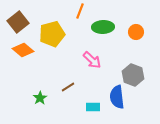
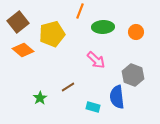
pink arrow: moved 4 px right
cyan rectangle: rotated 16 degrees clockwise
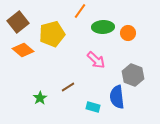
orange line: rotated 14 degrees clockwise
orange circle: moved 8 px left, 1 px down
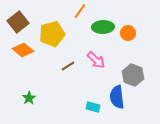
brown line: moved 21 px up
green star: moved 11 px left
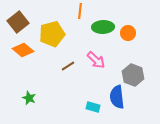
orange line: rotated 28 degrees counterclockwise
green star: rotated 16 degrees counterclockwise
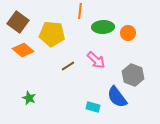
brown square: rotated 15 degrees counterclockwise
yellow pentagon: rotated 20 degrees clockwise
blue semicircle: rotated 30 degrees counterclockwise
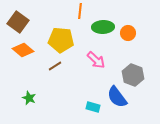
yellow pentagon: moved 9 px right, 6 px down
brown line: moved 13 px left
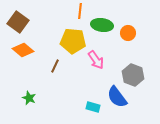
green ellipse: moved 1 px left, 2 px up; rotated 10 degrees clockwise
yellow pentagon: moved 12 px right, 1 px down
pink arrow: rotated 12 degrees clockwise
brown line: rotated 32 degrees counterclockwise
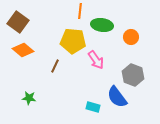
orange circle: moved 3 px right, 4 px down
green star: rotated 16 degrees counterclockwise
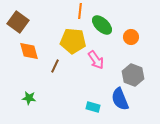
green ellipse: rotated 35 degrees clockwise
orange diamond: moved 6 px right, 1 px down; rotated 35 degrees clockwise
blue semicircle: moved 3 px right, 2 px down; rotated 15 degrees clockwise
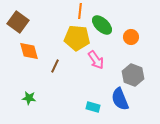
yellow pentagon: moved 4 px right, 3 px up
